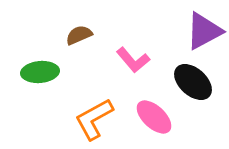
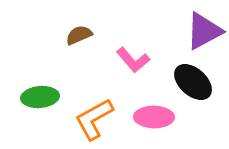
green ellipse: moved 25 px down
pink ellipse: rotated 42 degrees counterclockwise
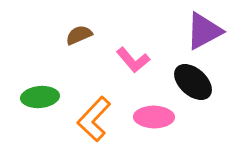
orange L-shape: rotated 18 degrees counterclockwise
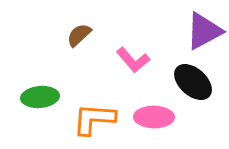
brown semicircle: rotated 20 degrees counterclockwise
orange L-shape: rotated 51 degrees clockwise
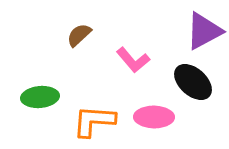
orange L-shape: moved 2 px down
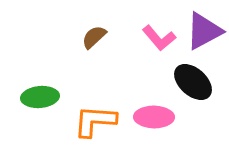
brown semicircle: moved 15 px right, 2 px down
pink L-shape: moved 26 px right, 22 px up
orange L-shape: moved 1 px right
